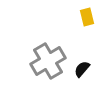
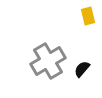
yellow rectangle: moved 1 px right, 1 px up
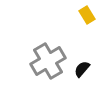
yellow rectangle: moved 1 px left, 1 px up; rotated 18 degrees counterclockwise
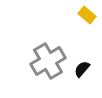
yellow rectangle: rotated 18 degrees counterclockwise
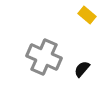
gray cross: moved 4 px left, 4 px up; rotated 36 degrees counterclockwise
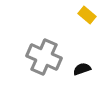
black semicircle: rotated 30 degrees clockwise
